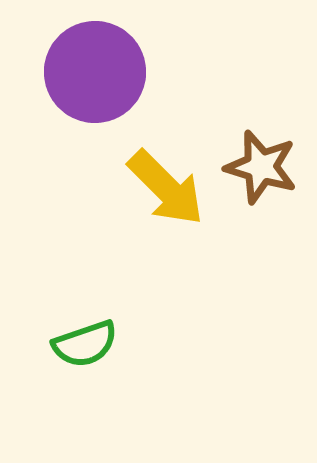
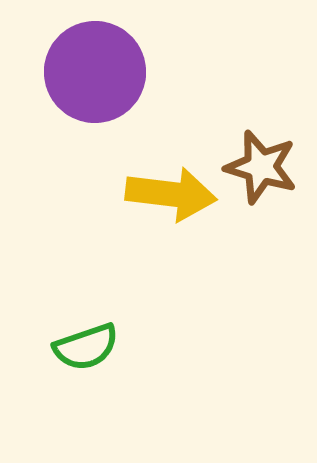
yellow arrow: moved 5 px right, 6 px down; rotated 38 degrees counterclockwise
green semicircle: moved 1 px right, 3 px down
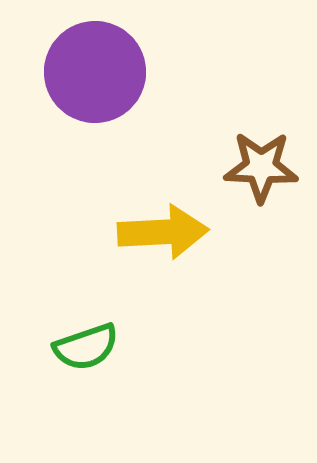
brown star: rotated 14 degrees counterclockwise
yellow arrow: moved 8 px left, 38 px down; rotated 10 degrees counterclockwise
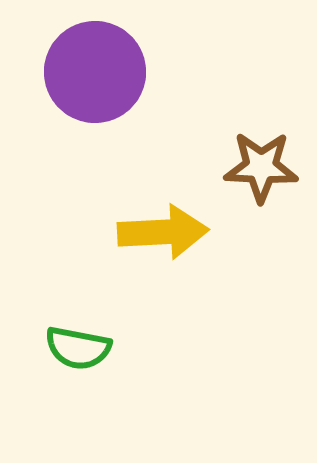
green semicircle: moved 8 px left, 1 px down; rotated 30 degrees clockwise
